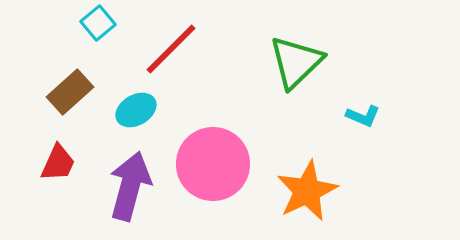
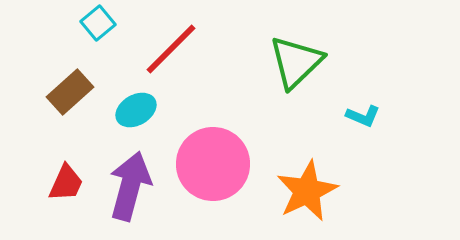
red trapezoid: moved 8 px right, 20 px down
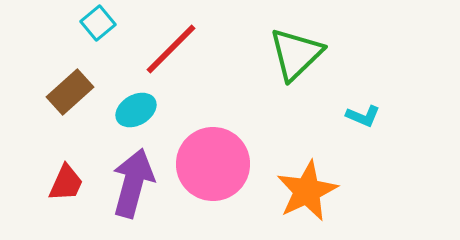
green triangle: moved 8 px up
purple arrow: moved 3 px right, 3 px up
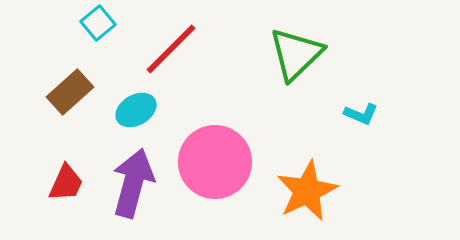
cyan L-shape: moved 2 px left, 2 px up
pink circle: moved 2 px right, 2 px up
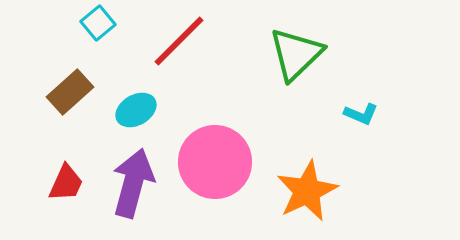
red line: moved 8 px right, 8 px up
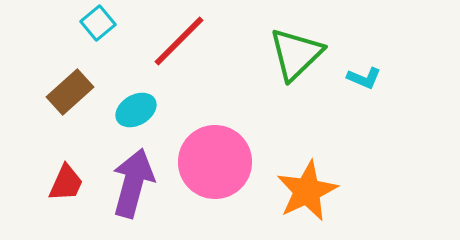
cyan L-shape: moved 3 px right, 36 px up
